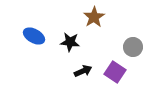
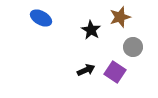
brown star: moved 26 px right; rotated 15 degrees clockwise
blue ellipse: moved 7 px right, 18 px up
black star: moved 21 px right, 12 px up; rotated 24 degrees clockwise
black arrow: moved 3 px right, 1 px up
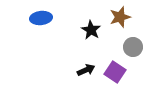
blue ellipse: rotated 35 degrees counterclockwise
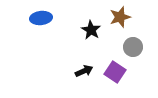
black arrow: moved 2 px left, 1 px down
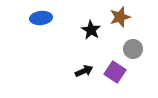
gray circle: moved 2 px down
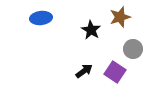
black arrow: rotated 12 degrees counterclockwise
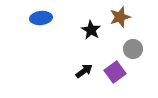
purple square: rotated 20 degrees clockwise
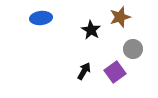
black arrow: rotated 24 degrees counterclockwise
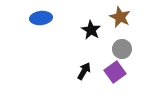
brown star: rotated 30 degrees counterclockwise
gray circle: moved 11 px left
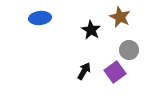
blue ellipse: moved 1 px left
gray circle: moved 7 px right, 1 px down
